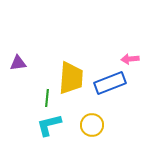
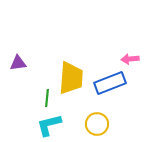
yellow circle: moved 5 px right, 1 px up
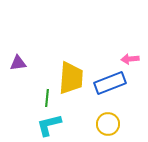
yellow circle: moved 11 px right
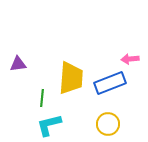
purple triangle: moved 1 px down
green line: moved 5 px left
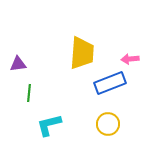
yellow trapezoid: moved 11 px right, 25 px up
green line: moved 13 px left, 5 px up
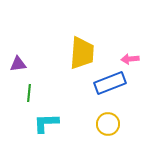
cyan L-shape: moved 3 px left, 2 px up; rotated 12 degrees clockwise
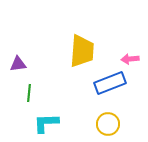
yellow trapezoid: moved 2 px up
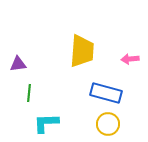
blue rectangle: moved 4 px left, 10 px down; rotated 36 degrees clockwise
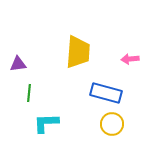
yellow trapezoid: moved 4 px left, 1 px down
yellow circle: moved 4 px right
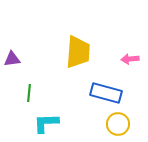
purple triangle: moved 6 px left, 5 px up
yellow circle: moved 6 px right
